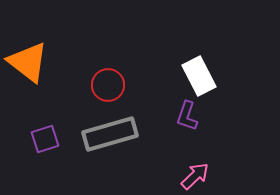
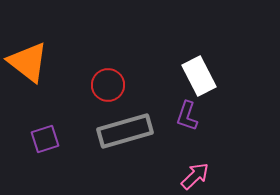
gray rectangle: moved 15 px right, 3 px up
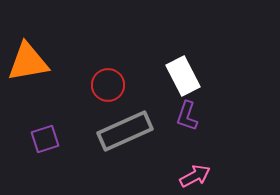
orange triangle: rotated 48 degrees counterclockwise
white rectangle: moved 16 px left
gray rectangle: rotated 8 degrees counterclockwise
pink arrow: rotated 16 degrees clockwise
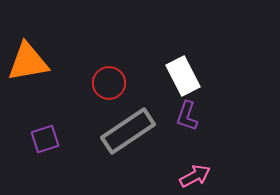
red circle: moved 1 px right, 2 px up
gray rectangle: moved 3 px right; rotated 10 degrees counterclockwise
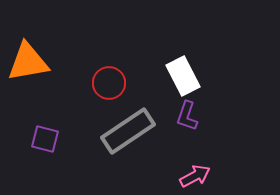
purple square: rotated 32 degrees clockwise
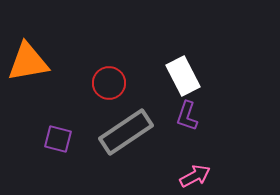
gray rectangle: moved 2 px left, 1 px down
purple square: moved 13 px right
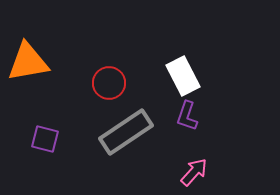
purple square: moved 13 px left
pink arrow: moved 1 px left, 4 px up; rotated 20 degrees counterclockwise
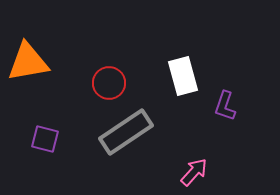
white rectangle: rotated 12 degrees clockwise
purple L-shape: moved 38 px right, 10 px up
